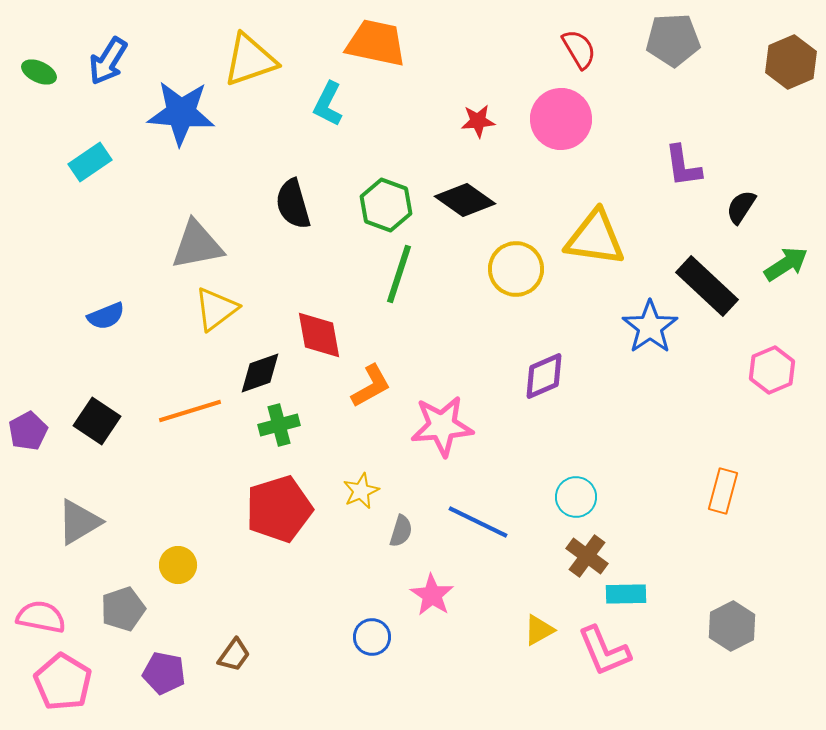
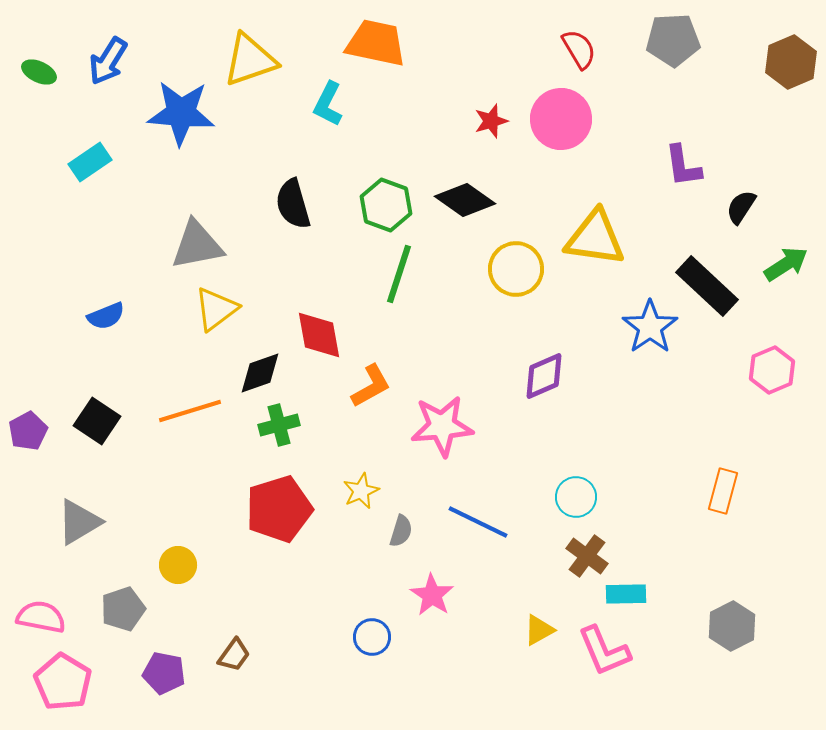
red star at (478, 121): moved 13 px right; rotated 12 degrees counterclockwise
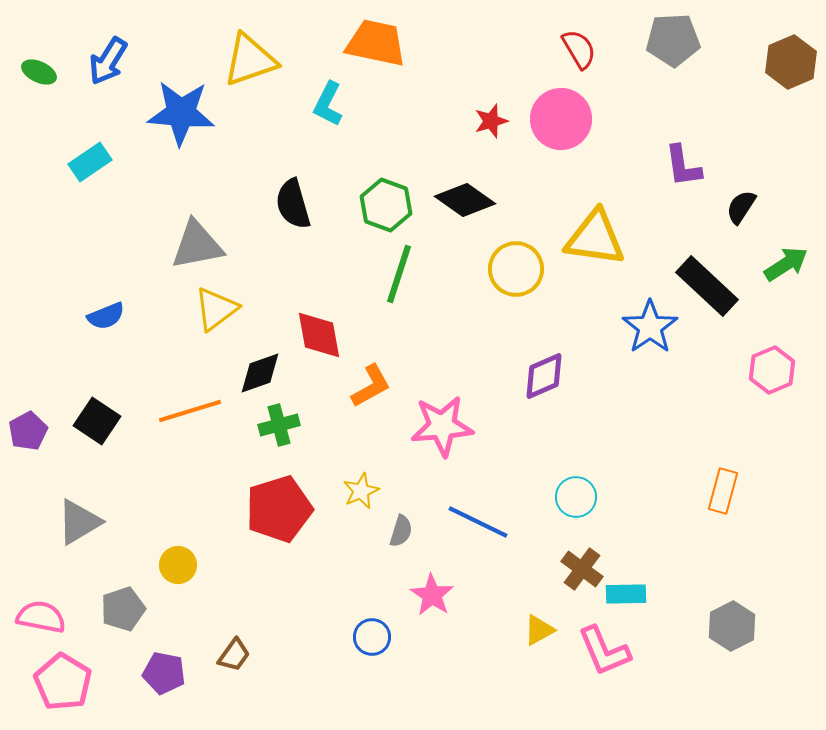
brown cross at (587, 556): moved 5 px left, 13 px down
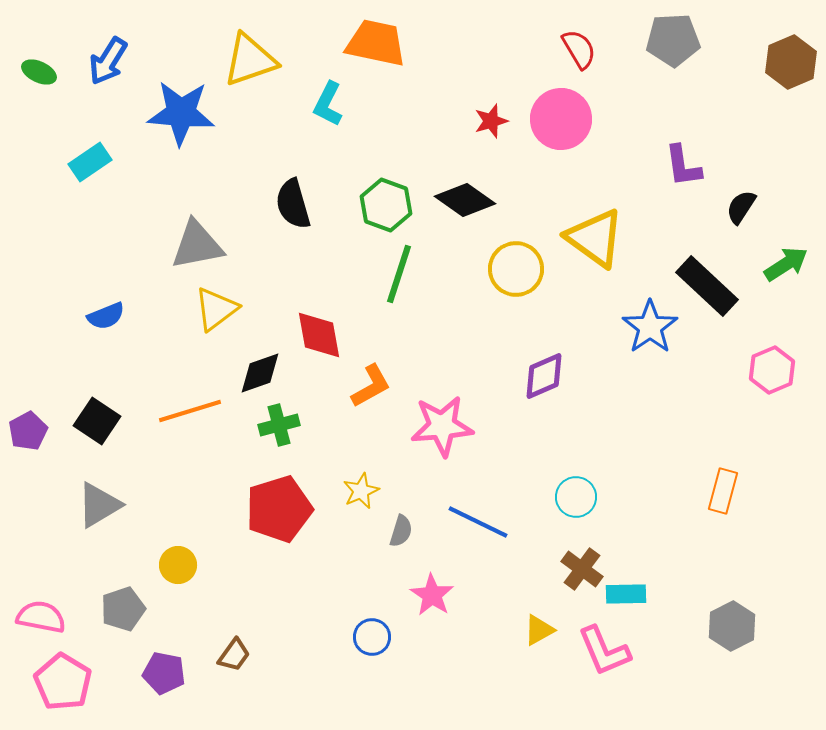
yellow triangle at (595, 238): rotated 28 degrees clockwise
gray triangle at (79, 522): moved 20 px right, 17 px up
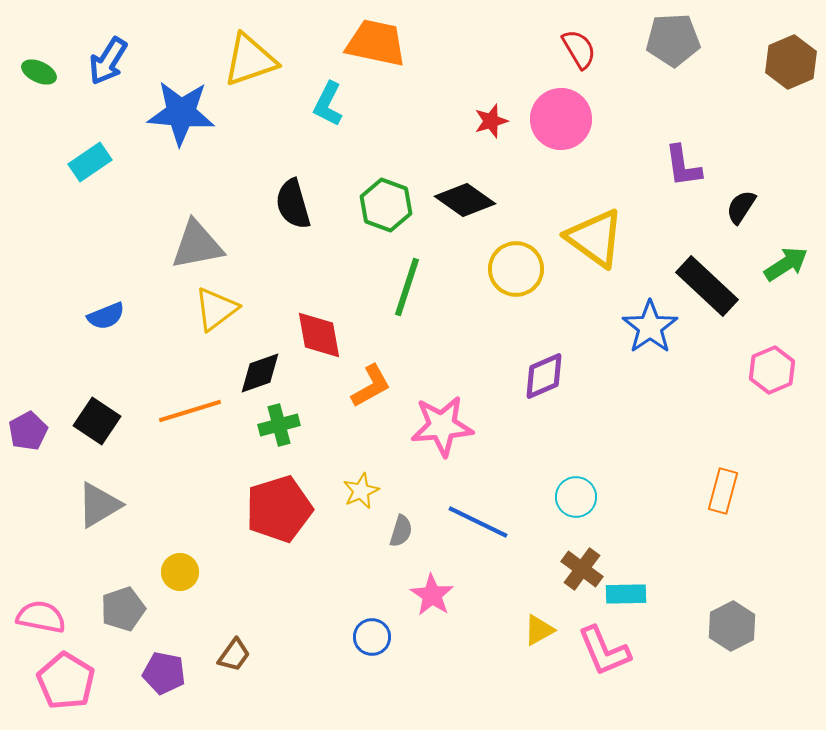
green line at (399, 274): moved 8 px right, 13 px down
yellow circle at (178, 565): moved 2 px right, 7 px down
pink pentagon at (63, 682): moved 3 px right, 1 px up
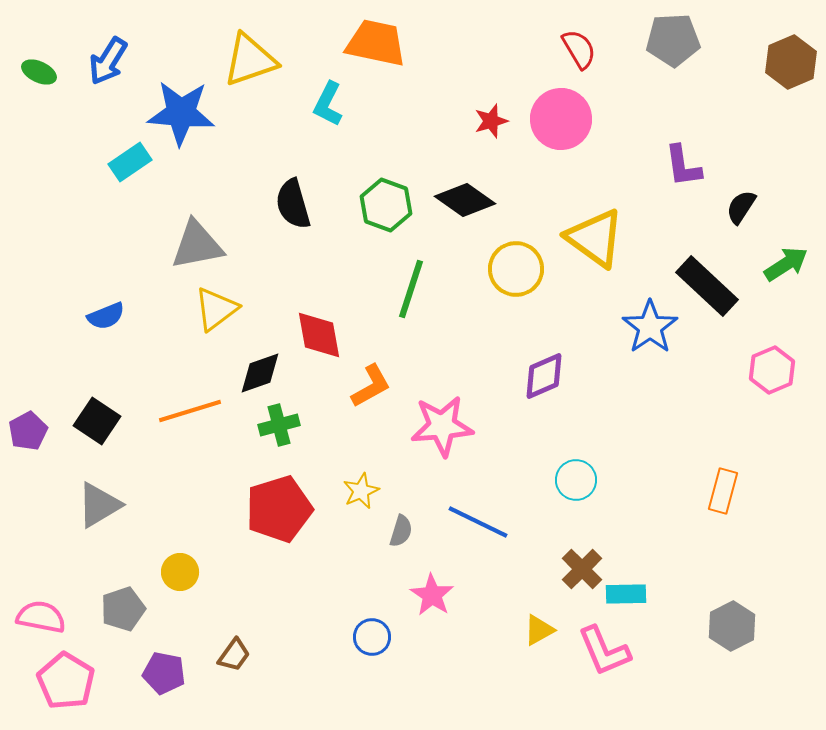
cyan rectangle at (90, 162): moved 40 px right
green line at (407, 287): moved 4 px right, 2 px down
cyan circle at (576, 497): moved 17 px up
brown cross at (582, 569): rotated 9 degrees clockwise
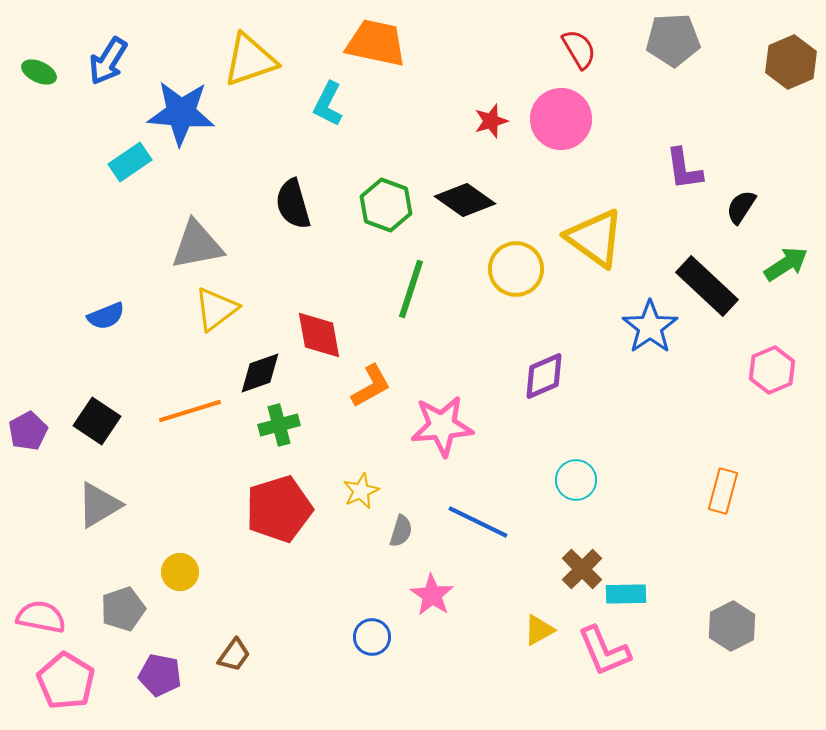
purple L-shape at (683, 166): moved 1 px right, 3 px down
purple pentagon at (164, 673): moved 4 px left, 2 px down
